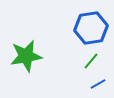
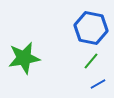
blue hexagon: rotated 20 degrees clockwise
green star: moved 2 px left, 2 px down
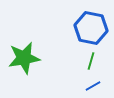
green line: rotated 24 degrees counterclockwise
blue line: moved 5 px left, 2 px down
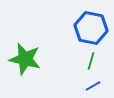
green star: moved 1 px right, 1 px down; rotated 24 degrees clockwise
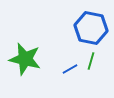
blue line: moved 23 px left, 17 px up
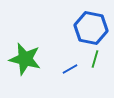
green line: moved 4 px right, 2 px up
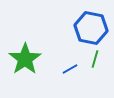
green star: rotated 24 degrees clockwise
